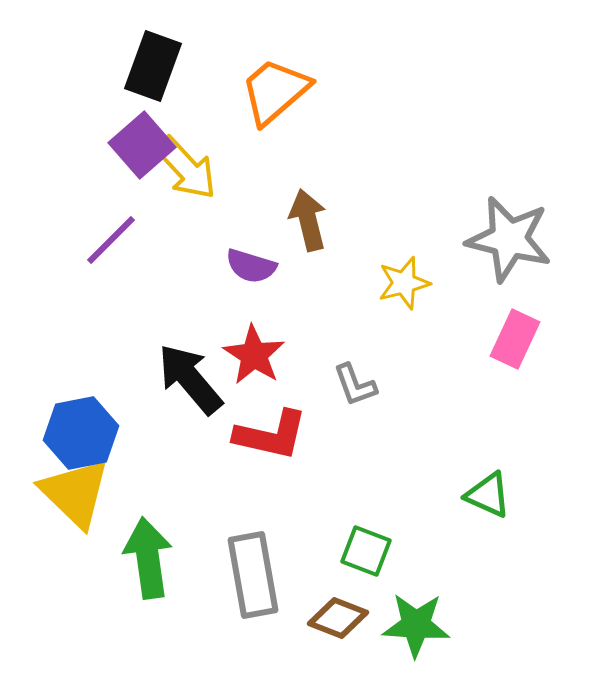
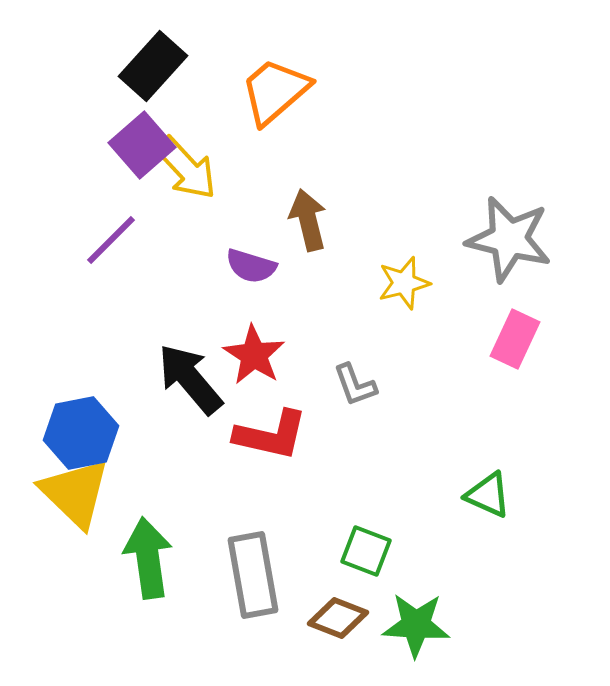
black rectangle: rotated 22 degrees clockwise
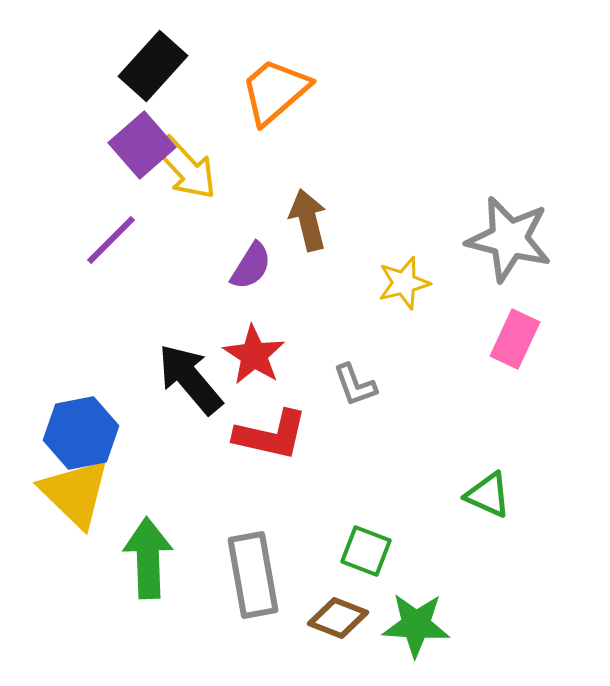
purple semicircle: rotated 75 degrees counterclockwise
green arrow: rotated 6 degrees clockwise
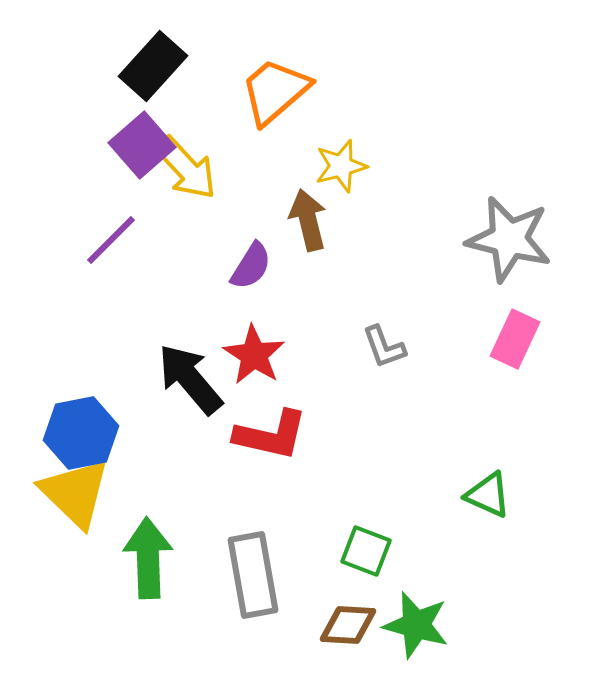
yellow star: moved 63 px left, 117 px up
gray L-shape: moved 29 px right, 38 px up
brown diamond: moved 10 px right, 7 px down; rotated 18 degrees counterclockwise
green star: rotated 12 degrees clockwise
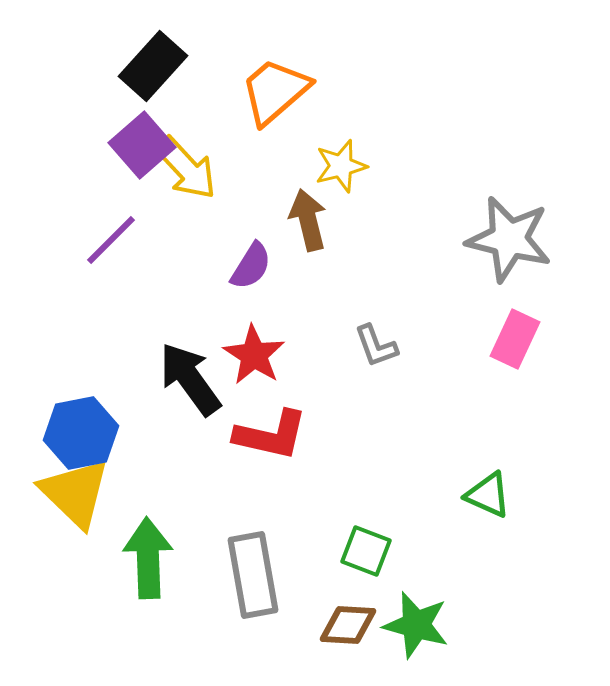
gray L-shape: moved 8 px left, 1 px up
black arrow: rotated 4 degrees clockwise
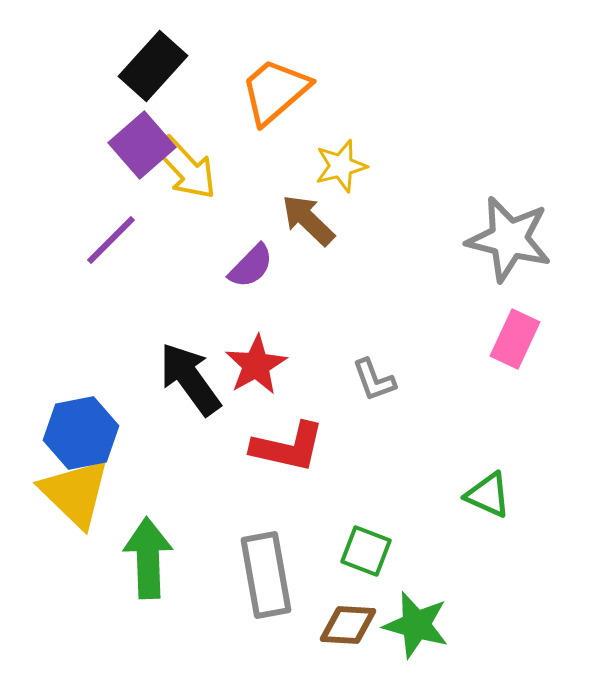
brown arrow: rotated 32 degrees counterclockwise
purple semicircle: rotated 12 degrees clockwise
gray L-shape: moved 2 px left, 34 px down
red star: moved 2 px right, 10 px down; rotated 10 degrees clockwise
red L-shape: moved 17 px right, 12 px down
gray rectangle: moved 13 px right
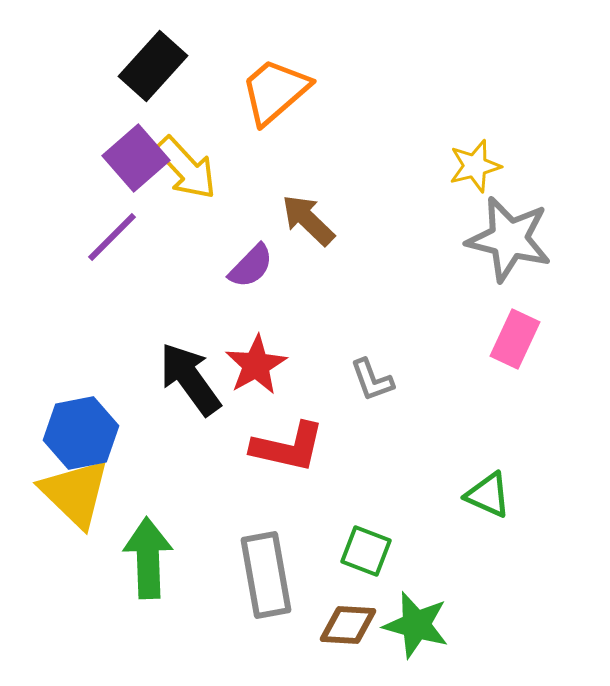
purple square: moved 6 px left, 13 px down
yellow star: moved 134 px right
purple line: moved 1 px right, 3 px up
gray L-shape: moved 2 px left
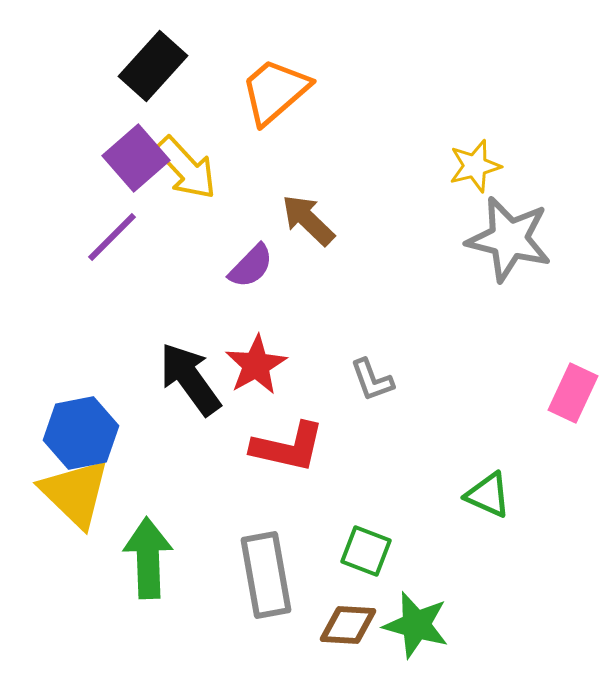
pink rectangle: moved 58 px right, 54 px down
